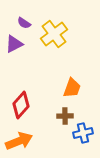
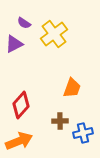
brown cross: moved 5 px left, 5 px down
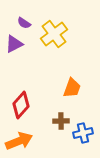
brown cross: moved 1 px right
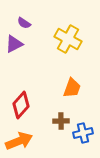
yellow cross: moved 14 px right, 5 px down; rotated 24 degrees counterclockwise
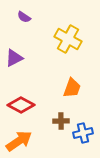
purple semicircle: moved 6 px up
purple triangle: moved 14 px down
red diamond: rotated 76 degrees clockwise
orange arrow: rotated 12 degrees counterclockwise
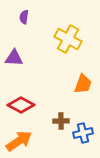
purple semicircle: rotated 64 degrees clockwise
purple triangle: rotated 30 degrees clockwise
orange trapezoid: moved 11 px right, 4 px up
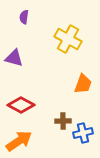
purple triangle: rotated 12 degrees clockwise
brown cross: moved 2 px right
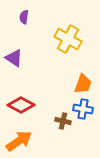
purple triangle: rotated 18 degrees clockwise
brown cross: rotated 14 degrees clockwise
blue cross: moved 24 px up; rotated 24 degrees clockwise
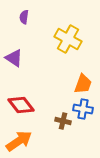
red diamond: rotated 24 degrees clockwise
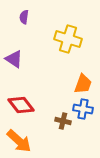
yellow cross: rotated 12 degrees counterclockwise
purple triangle: moved 1 px down
orange arrow: rotated 76 degrees clockwise
